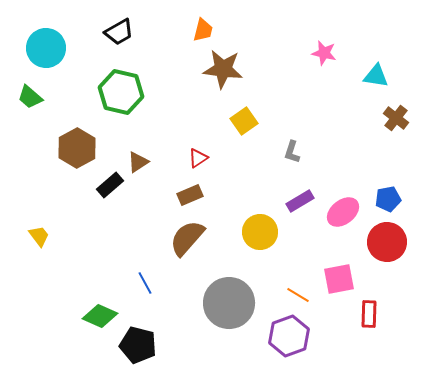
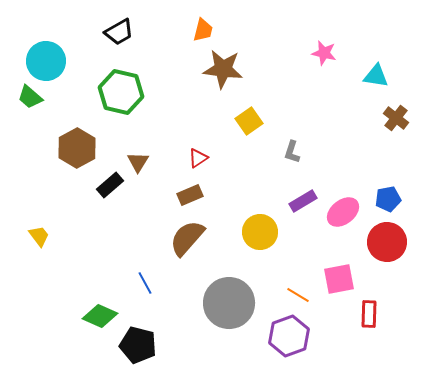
cyan circle: moved 13 px down
yellow square: moved 5 px right
brown triangle: rotated 25 degrees counterclockwise
purple rectangle: moved 3 px right
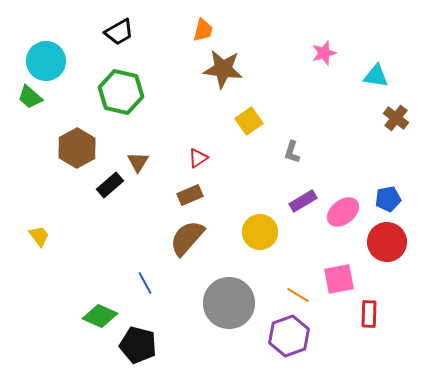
pink star: rotated 30 degrees counterclockwise
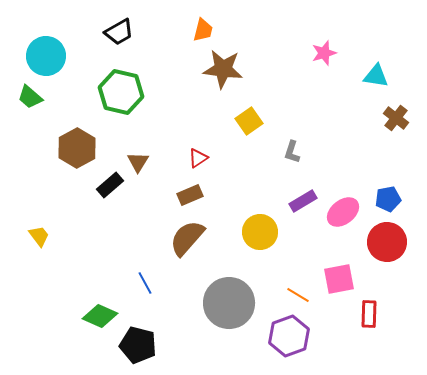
cyan circle: moved 5 px up
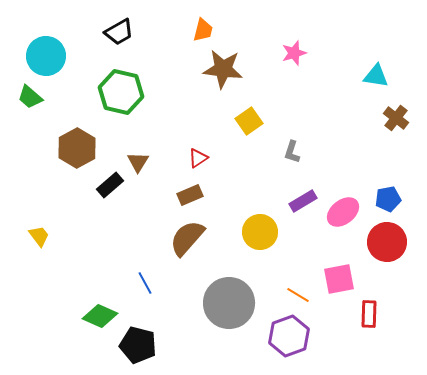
pink star: moved 30 px left
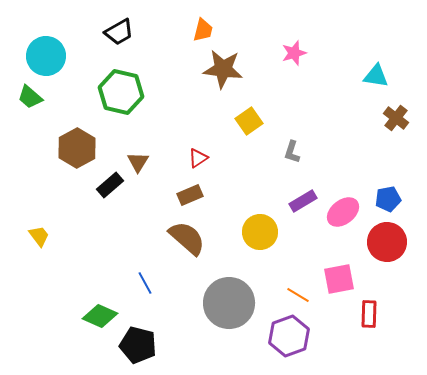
brown semicircle: rotated 90 degrees clockwise
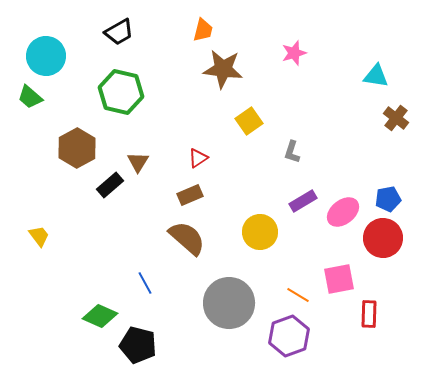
red circle: moved 4 px left, 4 px up
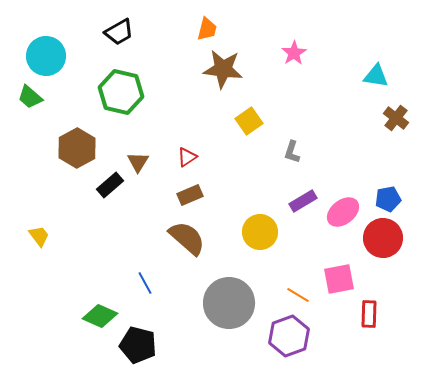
orange trapezoid: moved 4 px right, 1 px up
pink star: rotated 15 degrees counterclockwise
red triangle: moved 11 px left, 1 px up
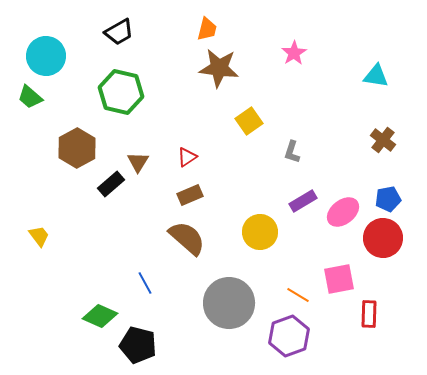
brown star: moved 4 px left, 1 px up
brown cross: moved 13 px left, 22 px down
black rectangle: moved 1 px right, 1 px up
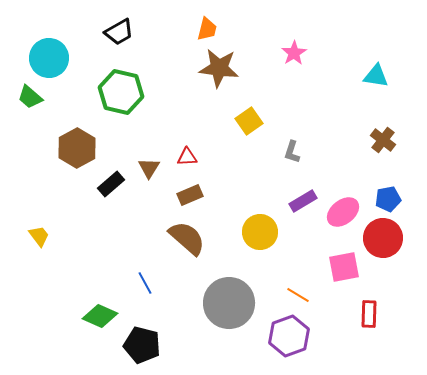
cyan circle: moved 3 px right, 2 px down
red triangle: rotated 30 degrees clockwise
brown triangle: moved 11 px right, 6 px down
pink square: moved 5 px right, 12 px up
black pentagon: moved 4 px right
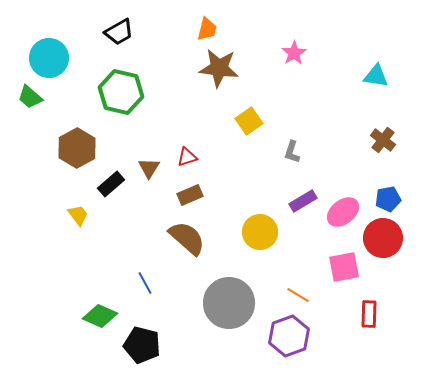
red triangle: rotated 15 degrees counterclockwise
yellow trapezoid: moved 39 px right, 21 px up
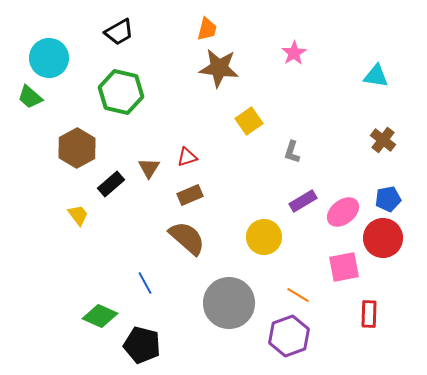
yellow circle: moved 4 px right, 5 px down
